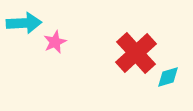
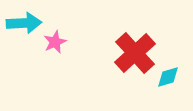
red cross: moved 1 px left
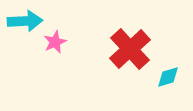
cyan arrow: moved 1 px right, 2 px up
red cross: moved 5 px left, 4 px up
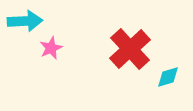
pink star: moved 4 px left, 6 px down
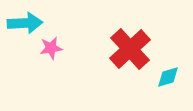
cyan arrow: moved 2 px down
pink star: rotated 15 degrees clockwise
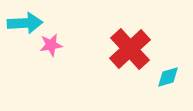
pink star: moved 3 px up
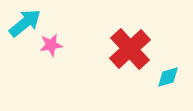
cyan arrow: rotated 36 degrees counterclockwise
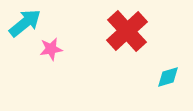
pink star: moved 4 px down
red cross: moved 3 px left, 18 px up
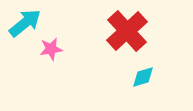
cyan diamond: moved 25 px left
